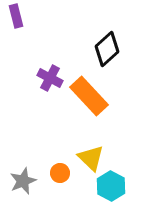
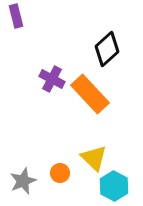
purple cross: moved 2 px right, 1 px down
orange rectangle: moved 1 px right, 2 px up
yellow triangle: moved 3 px right
cyan hexagon: moved 3 px right
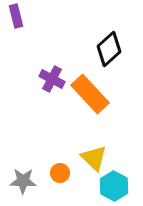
black diamond: moved 2 px right
gray star: rotated 24 degrees clockwise
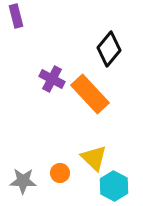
black diamond: rotated 8 degrees counterclockwise
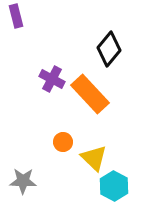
orange circle: moved 3 px right, 31 px up
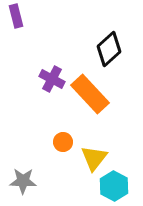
black diamond: rotated 8 degrees clockwise
yellow triangle: rotated 24 degrees clockwise
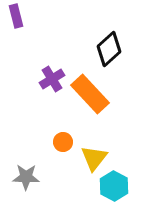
purple cross: rotated 30 degrees clockwise
gray star: moved 3 px right, 4 px up
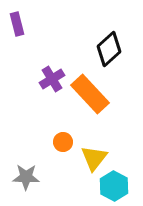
purple rectangle: moved 1 px right, 8 px down
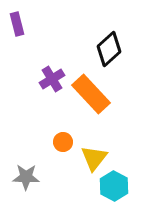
orange rectangle: moved 1 px right
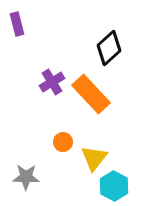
black diamond: moved 1 px up
purple cross: moved 3 px down
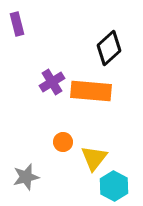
orange rectangle: moved 3 px up; rotated 42 degrees counterclockwise
gray star: rotated 16 degrees counterclockwise
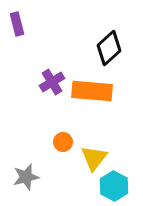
orange rectangle: moved 1 px right
